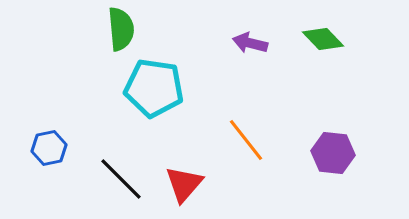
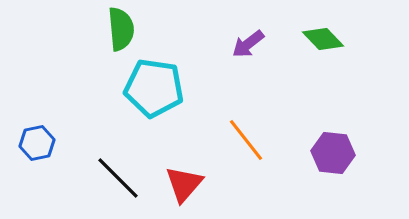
purple arrow: moved 2 px left, 1 px down; rotated 52 degrees counterclockwise
blue hexagon: moved 12 px left, 5 px up
black line: moved 3 px left, 1 px up
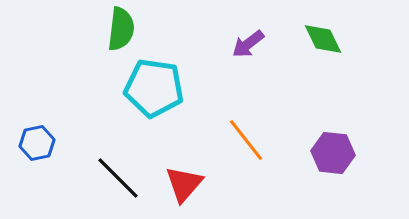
green semicircle: rotated 12 degrees clockwise
green diamond: rotated 18 degrees clockwise
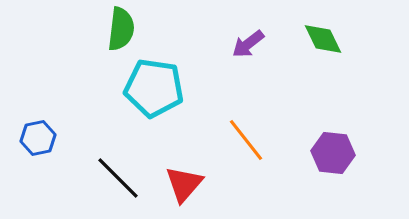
blue hexagon: moved 1 px right, 5 px up
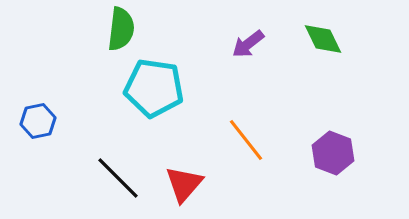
blue hexagon: moved 17 px up
purple hexagon: rotated 15 degrees clockwise
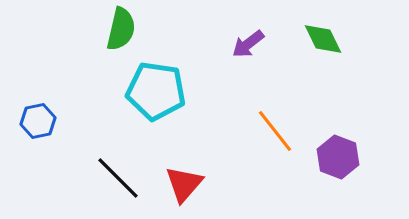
green semicircle: rotated 6 degrees clockwise
cyan pentagon: moved 2 px right, 3 px down
orange line: moved 29 px right, 9 px up
purple hexagon: moved 5 px right, 4 px down
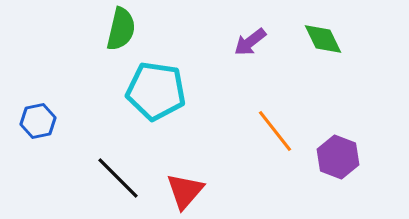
purple arrow: moved 2 px right, 2 px up
red triangle: moved 1 px right, 7 px down
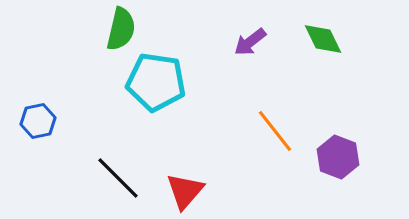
cyan pentagon: moved 9 px up
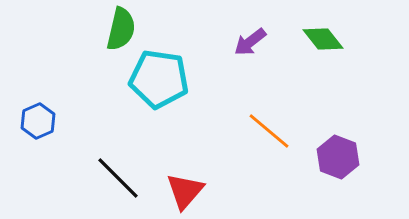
green diamond: rotated 12 degrees counterclockwise
cyan pentagon: moved 3 px right, 3 px up
blue hexagon: rotated 12 degrees counterclockwise
orange line: moved 6 px left; rotated 12 degrees counterclockwise
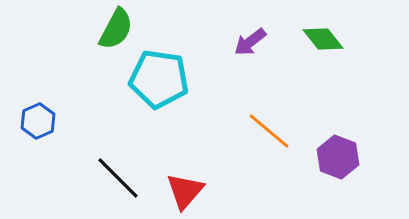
green semicircle: moved 5 px left; rotated 15 degrees clockwise
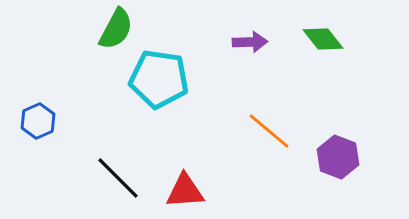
purple arrow: rotated 144 degrees counterclockwise
red triangle: rotated 45 degrees clockwise
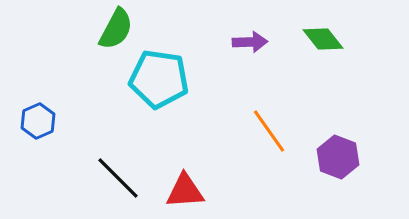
orange line: rotated 15 degrees clockwise
